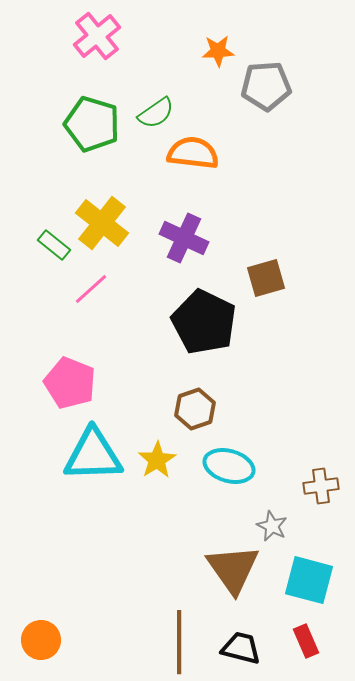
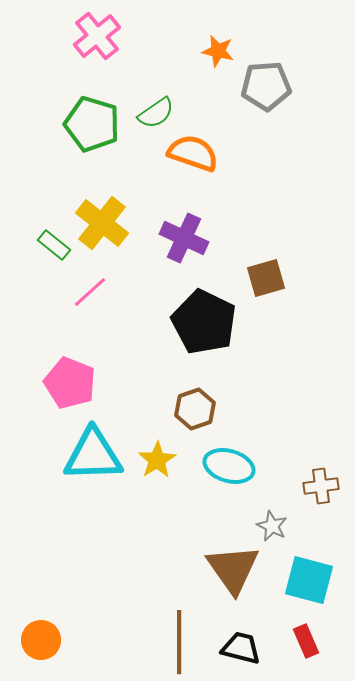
orange star: rotated 16 degrees clockwise
orange semicircle: rotated 12 degrees clockwise
pink line: moved 1 px left, 3 px down
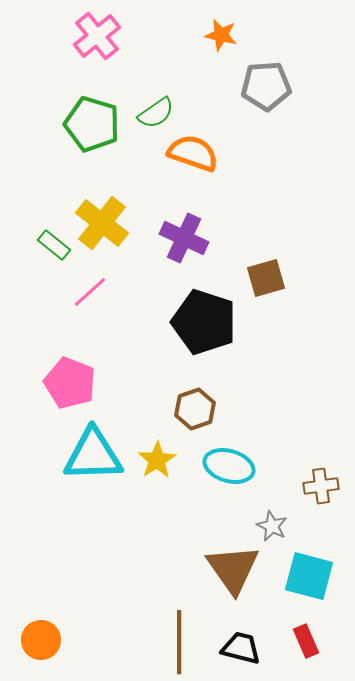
orange star: moved 3 px right, 16 px up
black pentagon: rotated 8 degrees counterclockwise
cyan square: moved 4 px up
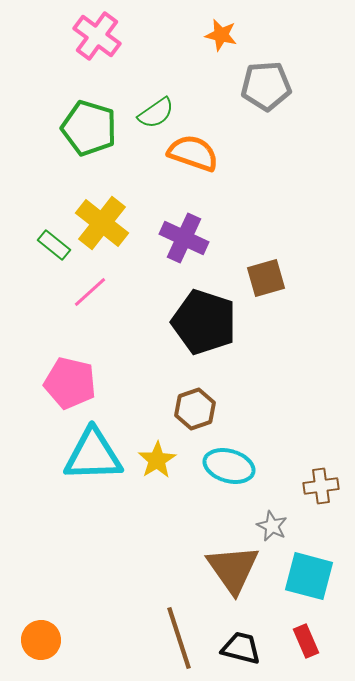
pink cross: rotated 15 degrees counterclockwise
green pentagon: moved 3 px left, 4 px down
pink pentagon: rotated 9 degrees counterclockwise
brown line: moved 4 px up; rotated 18 degrees counterclockwise
